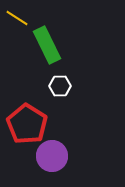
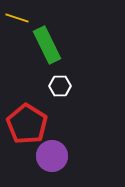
yellow line: rotated 15 degrees counterclockwise
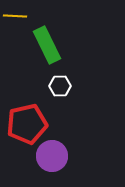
yellow line: moved 2 px left, 2 px up; rotated 15 degrees counterclockwise
red pentagon: rotated 27 degrees clockwise
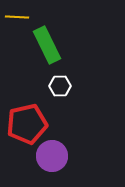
yellow line: moved 2 px right, 1 px down
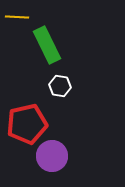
white hexagon: rotated 10 degrees clockwise
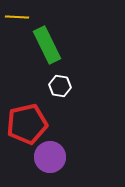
purple circle: moved 2 px left, 1 px down
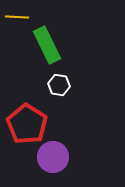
white hexagon: moved 1 px left, 1 px up
red pentagon: rotated 27 degrees counterclockwise
purple circle: moved 3 px right
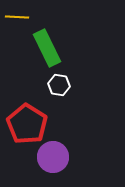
green rectangle: moved 3 px down
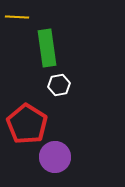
green rectangle: rotated 18 degrees clockwise
white hexagon: rotated 20 degrees counterclockwise
purple circle: moved 2 px right
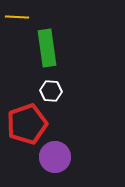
white hexagon: moved 8 px left, 6 px down; rotated 15 degrees clockwise
red pentagon: rotated 21 degrees clockwise
